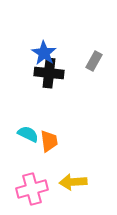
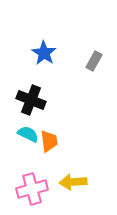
black cross: moved 18 px left, 27 px down; rotated 16 degrees clockwise
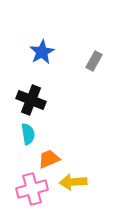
blue star: moved 2 px left, 1 px up; rotated 10 degrees clockwise
cyan semicircle: rotated 55 degrees clockwise
orange trapezoid: moved 18 px down; rotated 105 degrees counterclockwise
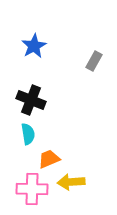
blue star: moved 8 px left, 6 px up
yellow arrow: moved 2 px left
pink cross: rotated 16 degrees clockwise
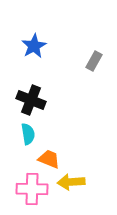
orange trapezoid: rotated 45 degrees clockwise
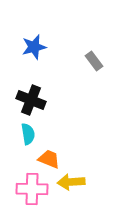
blue star: moved 1 px down; rotated 15 degrees clockwise
gray rectangle: rotated 66 degrees counterclockwise
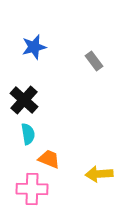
black cross: moved 7 px left; rotated 20 degrees clockwise
yellow arrow: moved 28 px right, 8 px up
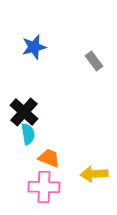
black cross: moved 12 px down
orange trapezoid: moved 1 px up
yellow arrow: moved 5 px left
pink cross: moved 12 px right, 2 px up
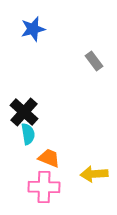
blue star: moved 1 px left, 18 px up
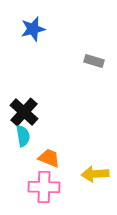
gray rectangle: rotated 36 degrees counterclockwise
cyan semicircle: moved 5 px left, 2 px down
yellow arrow: moved 1 px right
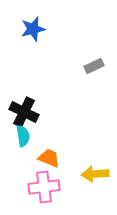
gray rectangle: moved 5 px down; rotated 42 degrees counterclockwise
black cross: rotated 16 degrees counterclockwise
pink cross: rotated 8 degrees counterclockwise
